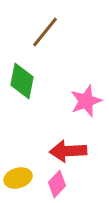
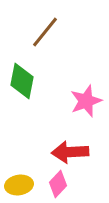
red arrow: moved 2 px right, 1 px down
yellow ellipse: moved 1 px right, 7 px down; rotated 8 degrees clockwise
pink diamond: moved 1 px right
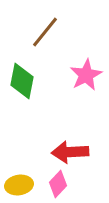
pink star: moved 26 px up; rotated 8 degrees counterclockwise
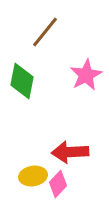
yellow ellipse: moved 14 px right, 9 px up
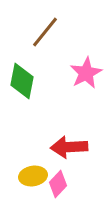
pink star: moved 2 px up
red arrow: moved 1 px left, 5 px up
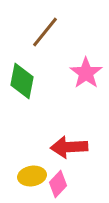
pink star: rotated 8 degrees counterclockwise
yellow ellipse: moved 1 px left
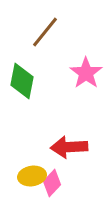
pink diamond: moved 6 px left, 1 px up
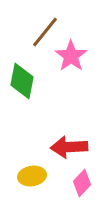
pink star: moved 15 px left, 17 px up
pink diamond: moved 30 px right
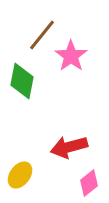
brown line: moved 3 px left, 3 px down
red arrow: rotated 12 degrees counterclockwise
yellow ellipse: moved 12 px left, 1 px up; rotated 44 degrees counterclockwise
pink diamond: moved 7 px right; rotated 8 degrees clockwise
